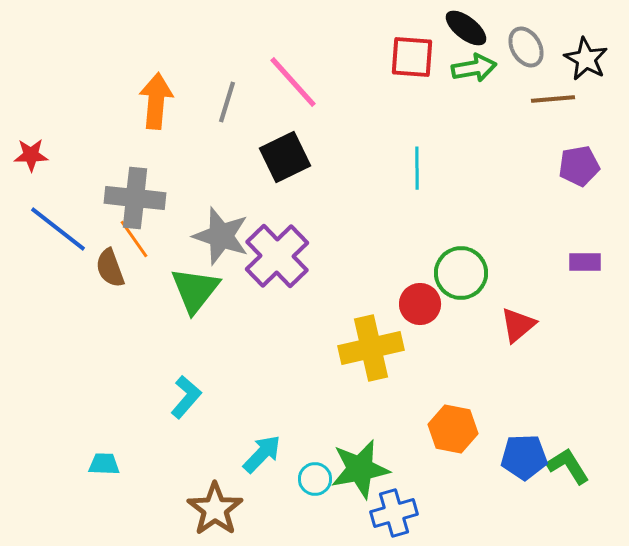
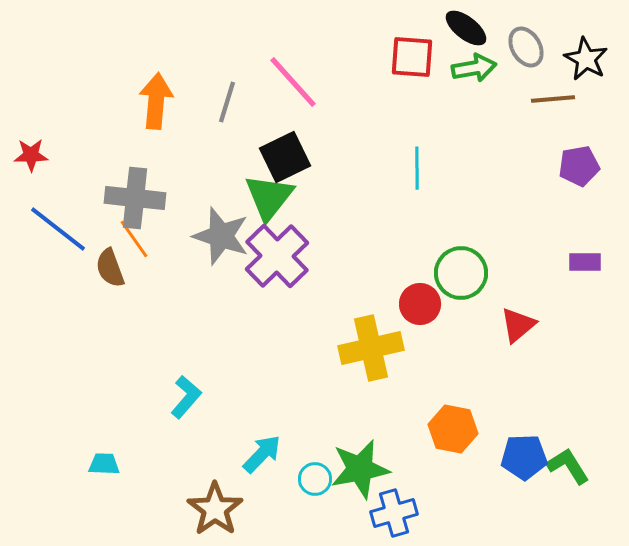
green triangle: moved 74 px right, 93 px up
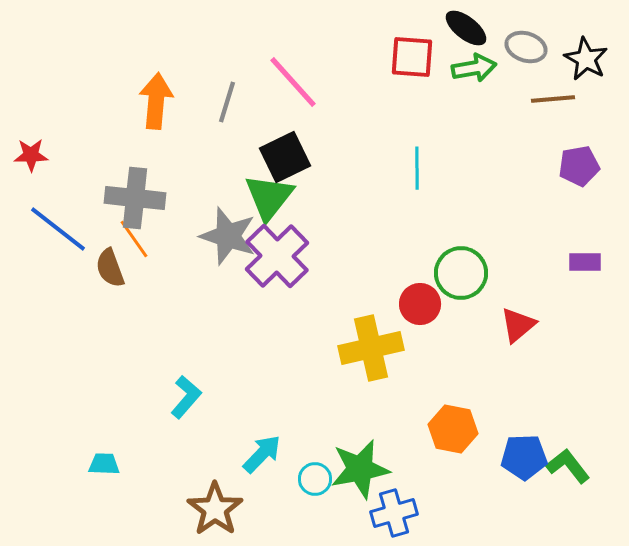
gray ellipse: rotated 42 degrees counterclockwise
gray star: moved 7 px right
green L-shape: rotated 6 degrees counterclockwise
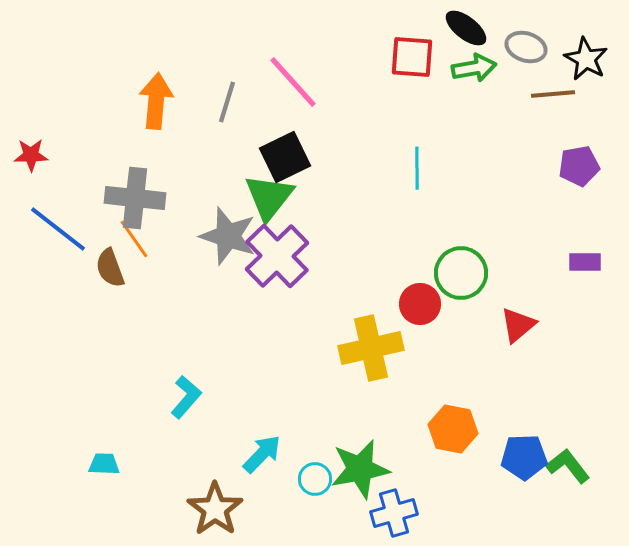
brown line: moved 5 px up
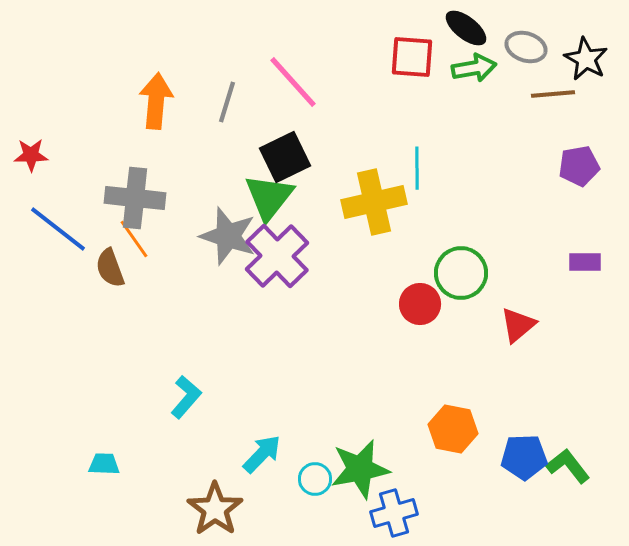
yellow cross: moved 3 px right, 146 px up
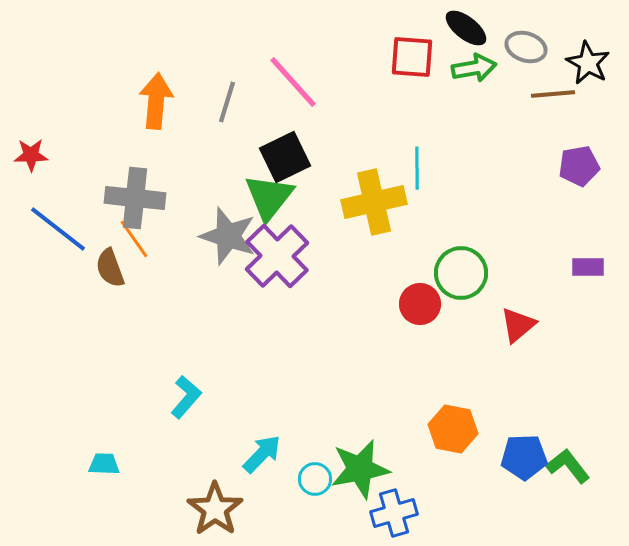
black star: moved 2 px right, 4 px down
purple rectangle: moved 3 px right, 5 px down
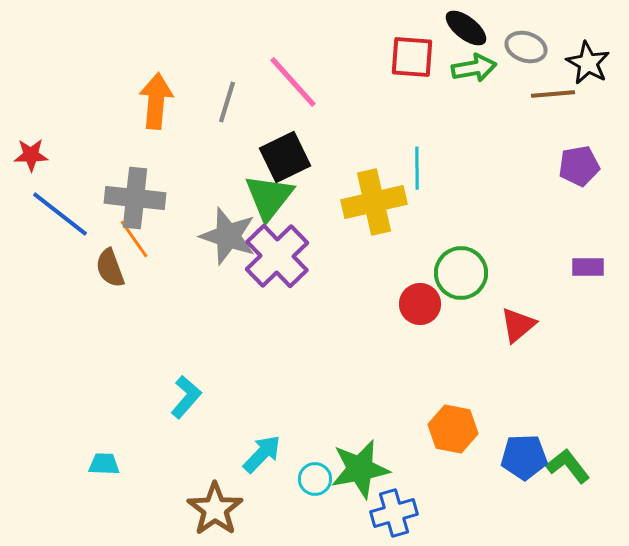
blue line: moved 2 px right, 15 px up
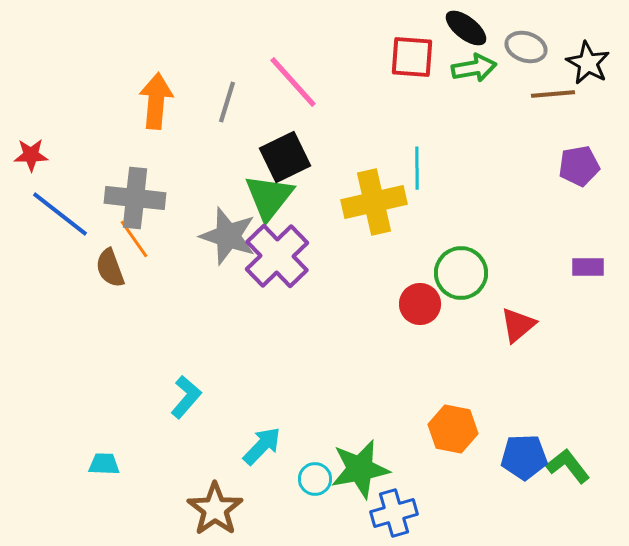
cyan arrow: moved 8 px up
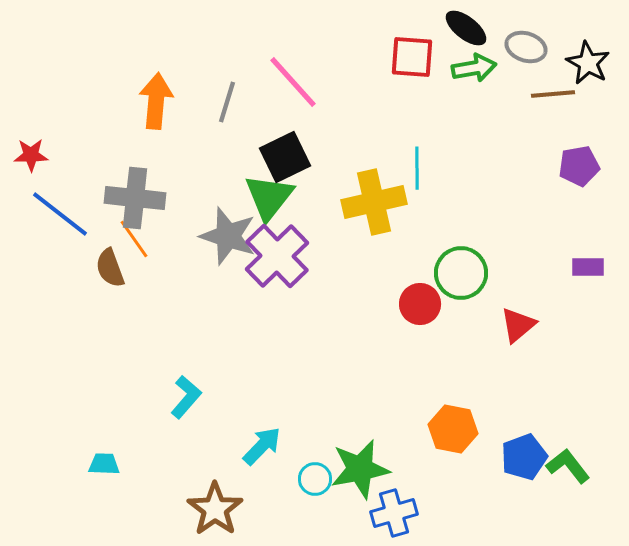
blue pentagon: rotated 18 degrees counterclockwise
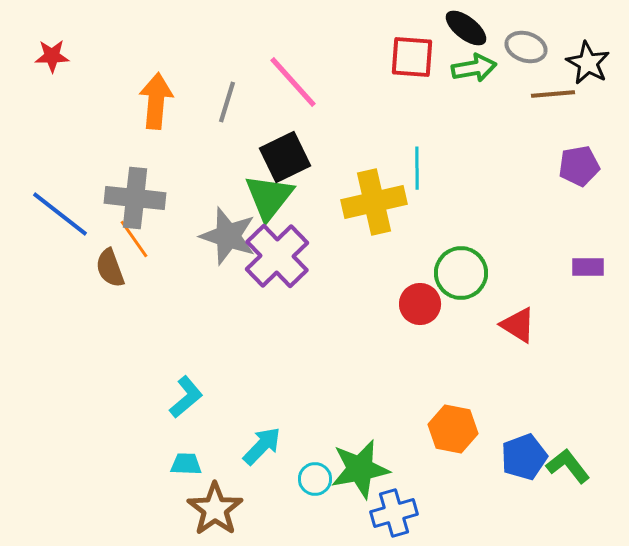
red star: moved 21 px right, 99 px up
red triangle: rotated 48 degrees counterclockwise
cyan L-shape: rotated 9 degrees clockwise
cyan trapezoid: moved 82 px right
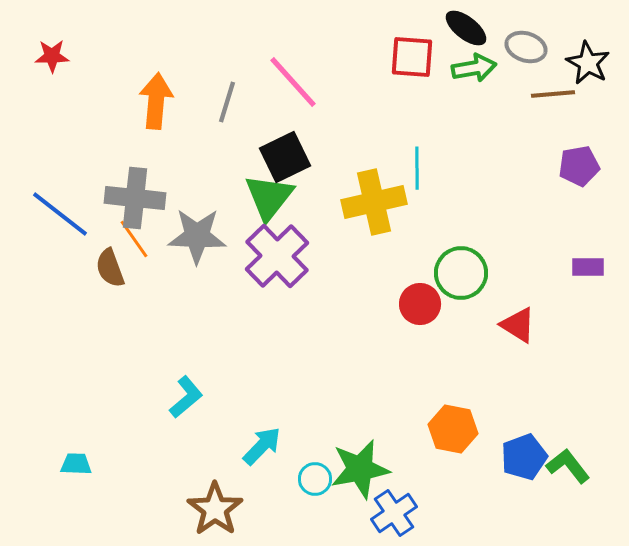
gray star: moved 31 px left; rotated 16 degrees counterclockwise
cyan trapezoid: moved 110 px left
blue cross: rotated 18 degrees counterclockwise
